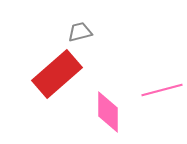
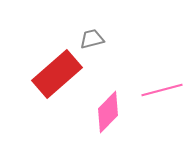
gray trapezoid: moved 12 px right, 7 px down
pink diamond: rotated 45 degrees clockwise
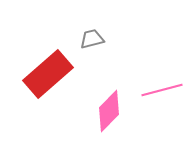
red rectangle: moved 9 px left
pink diamond: moved 1 px right, 1 px up
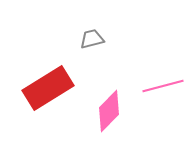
red rectangle: moved 14 px down; rotated 9 degrees clockwise
pink line: moved 1 px right, 4 px up
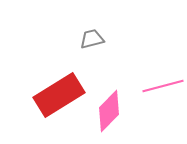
red rectangle: moved 11 px right, 7 px down
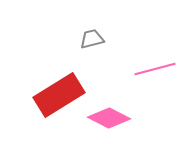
pink line: moved 8 px left, 17 px up
pink diamond: moved 7 px down; rotated 72 degrees clockwise
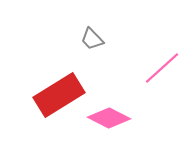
gray trapezoid: rotated 120 degrees counterclockwise
pink line: moved 7 px right, 1 px up; rotated 27 degrees counterclockwise
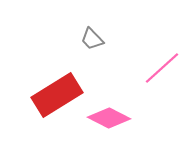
red rectangle: moved 2 px left
